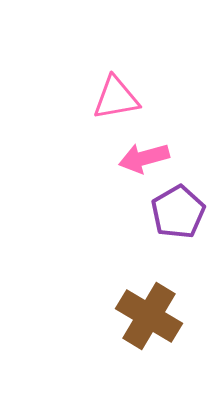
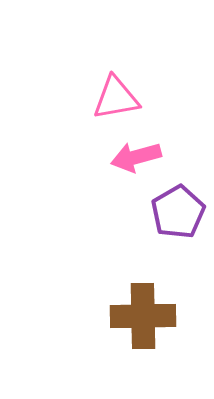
pink arrow: moved 8 px left, 1 px up
brown cross: moved 6 px left; rotated 32 degrees counterclockwise
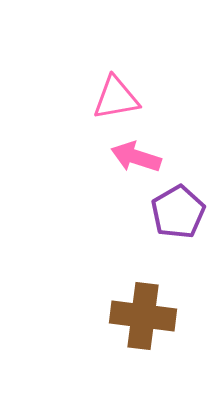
pink arrow: rotated 33 degrees clockwise
brown cross: rotated 8 degrees clockwise
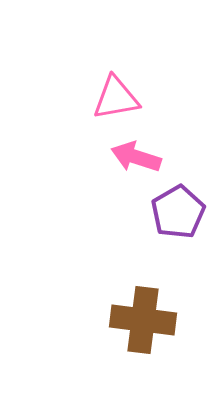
brown cross: moved 4 px down
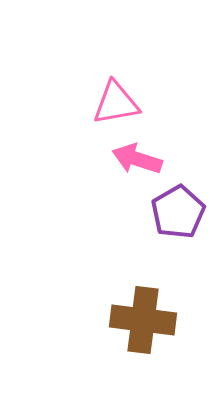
pink triangle: moved 5 px down
pink arrow: moved 1 px right, 2 px down
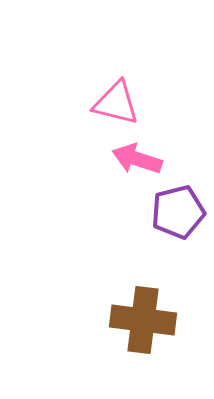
pink triangle: rotated 24 degrees clockwise
purple pentagon: rotated 16 degrees clockwise
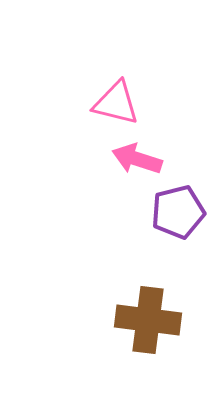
brown cross: moved 5 px right
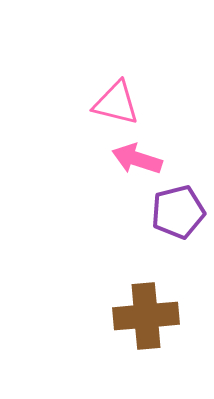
brown cross: moved 2 px left, 4 px up; rotated 12 degrees counterclockwise
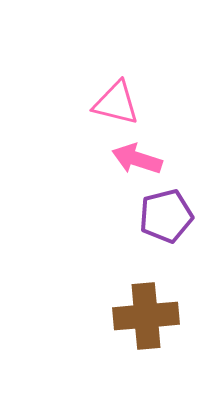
purple pentagon: moved 12 px left, 4 px down
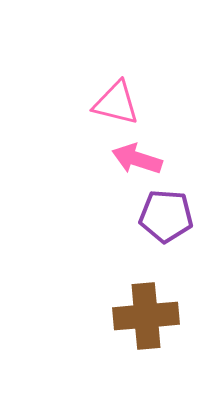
purple pentagon: rotated 18 degrees clockwise
